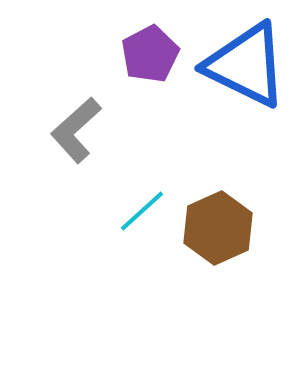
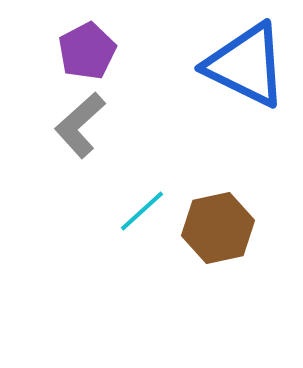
purple pentagon: moved 63 px left, 3 px up
gray L-shape: moved 4 px right, 5 px up
brown hexagon: rotated 12 degrees clockwise
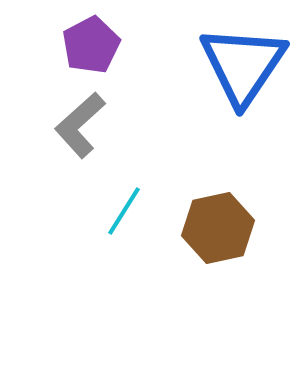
purple pentagon: moved 4 px right, 6 px up
blue triangle: moved 3 px left; rotated 38 degrees clockwise
cyan line: moved 18 px left; rotated 16 degrees counterclockwise
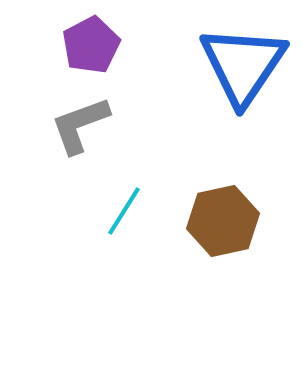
gray L-shape: rotated 22 degrees clockwise
brown hexagon: moved 5 px right, 7 px up
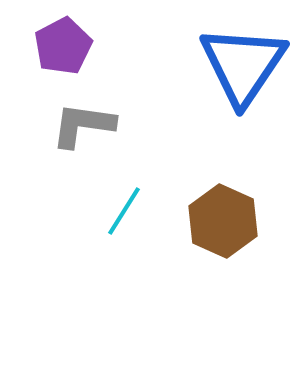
purple pentagon: moved 28 px left, 1 px down
gray L-shape: moved 3 px right; rotated 28 degrees clockwise
brown hexagon: rotated 24 degrees counterclockwise
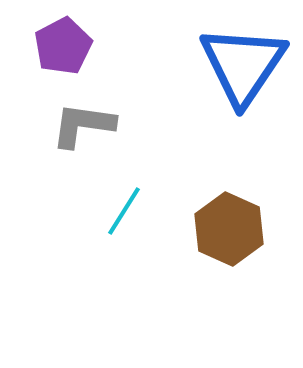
brown hexagon: moved 6 px right, 8 px down
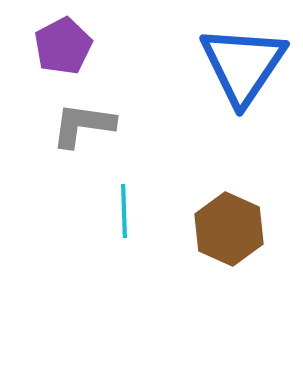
cyan line: rotated 34 degrees counterclockwise
